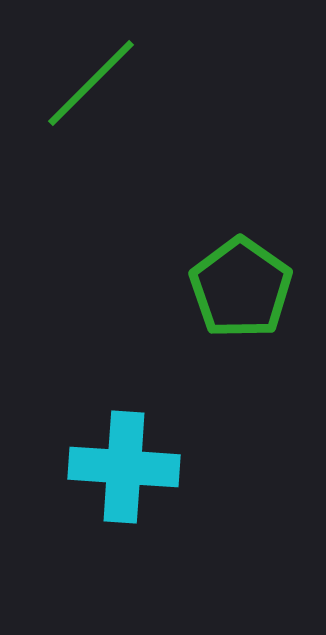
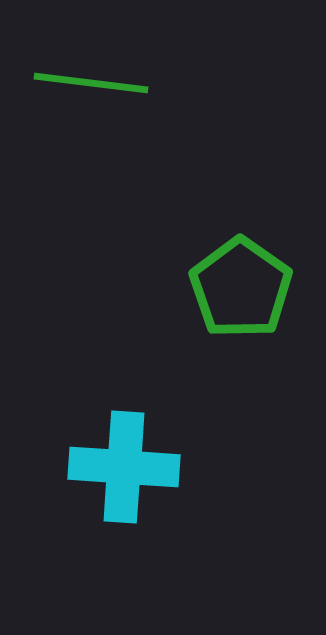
green line: rotated 52 degrees clockwise
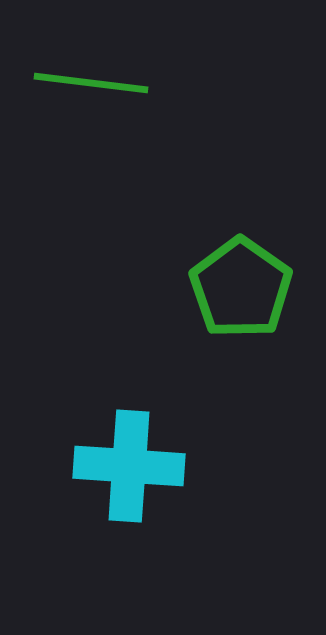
cyan cross: moved 5 px right, 1 px up
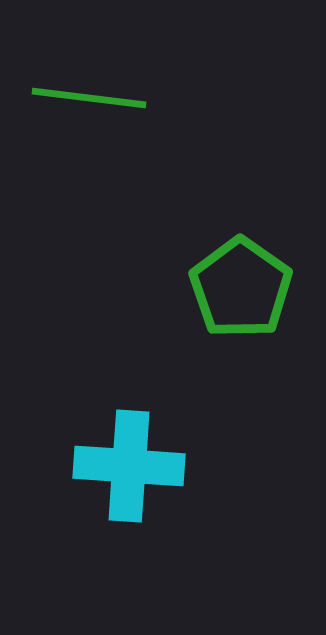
green line: moved 2 px left, 15 px down
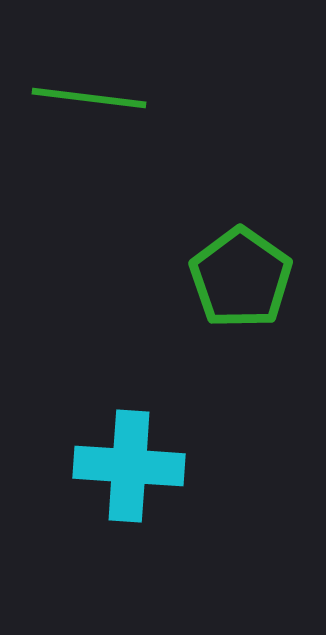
green pentagon: moved 10 px up
